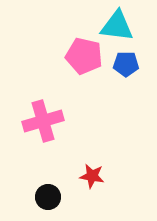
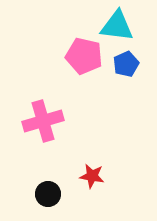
blue pentagon: rotated 25 degrees counterclockwise
black circle: moved 3 px up
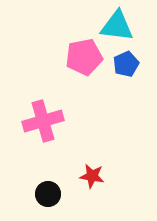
pink pentagon: moved 1 px down; rotated 24 degrees counterclockwise
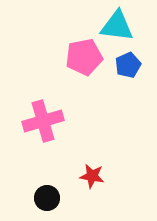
blue pentagon: moved 2 px right, 1 px down
black circle: moved 1 px left, 4 px down
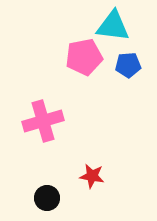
cyan triangle: moved 4 px left
blue pentagon: rotated 20 degrees clockwise
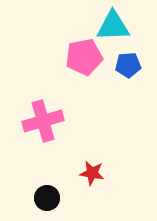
cyan triangle: rotated 9 degrees counterclockwise
red star: moved 3 px up
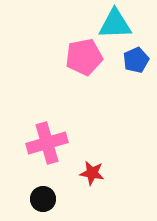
cyan triangle: moved 2 px right, 2 px up
blue pentagon: moved 8 px right, 5 px up; rotated 20 degrees counterclockwise
pink cross: moved 4 px right, 22 px down
black circle: moved 4 px left, 1 px down
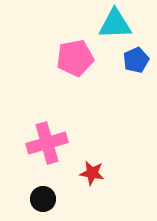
pink pentagon: moved 9 px left, 1 px down
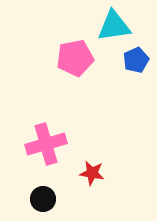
cyan triangle: moved 1 px left, 2 px down; rotated 6 degrees counterclockwise
pink cross: moved 1 px left, 1 px down
